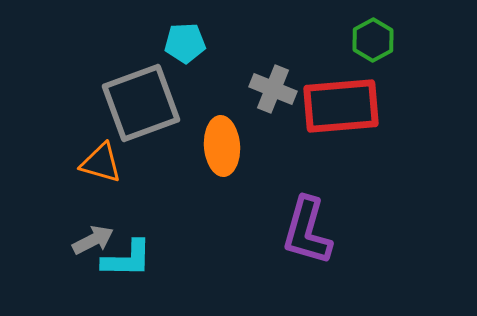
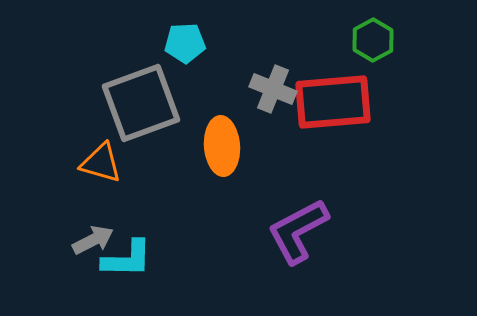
red rectangle: moved 8 px left, 4 px up
purple L-shape: moved 9 px left; rotated 46 degrees clockwise
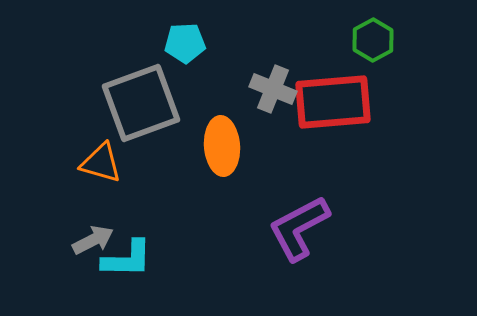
purple L-shape: moved 1 px right, 3 px up
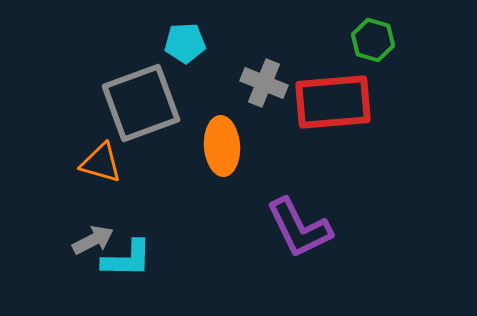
green hexagon: rotated 15 degrees counterclockwise
gray cross: moved 9 px left, 6 px up
purple L-shape: rotated 88 degrees counterclockwise
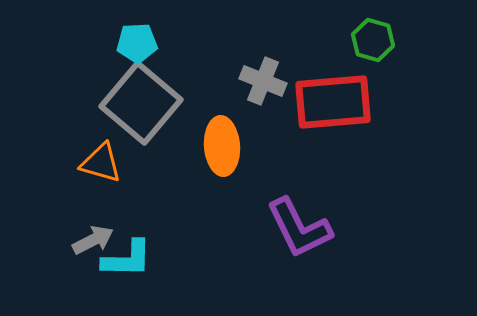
cyan pentagon: moved 48 px left
gray cross: moved 1 px left, 2 px up
gray square: rotated 30 degrees counterclockwise
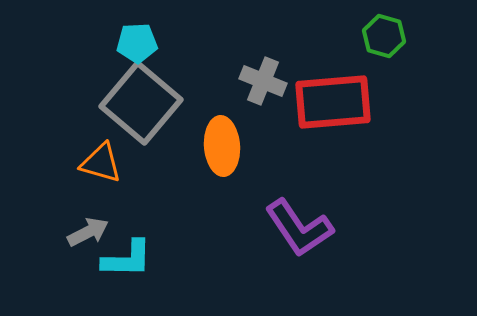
green hexagon: moved 11 px right, 4 px up
purple L-shape: rotated 8 degrees counterclockwise
gray arrow: moved 5 px left, 8 px up
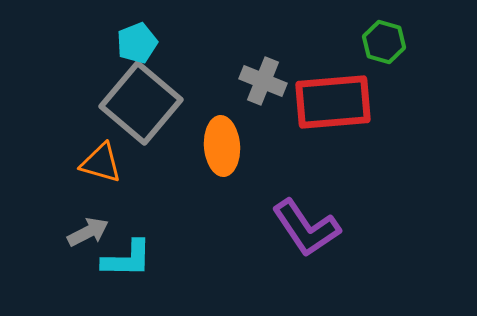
green hexagon: moved 6 px down
cyan pentagon: rotated 18 degrees counterclockwise
purple L-shape: moved 7 px right
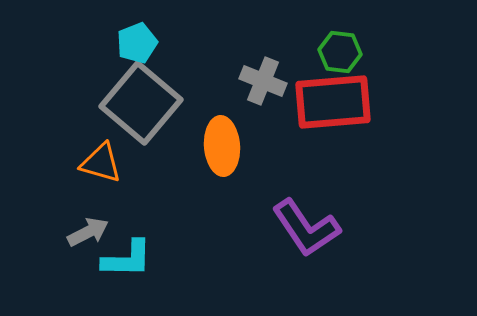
green hexagon: moved 44 px left, 10 px down; rotated 9 degrees counterclockwise
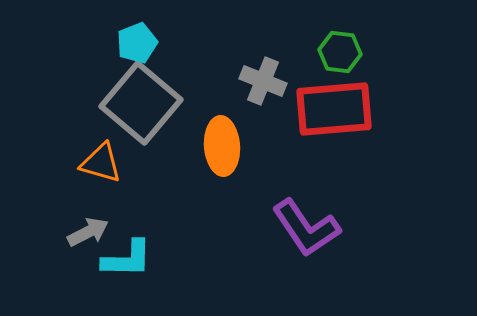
red rectangle: moved 1 px right, 7 px down
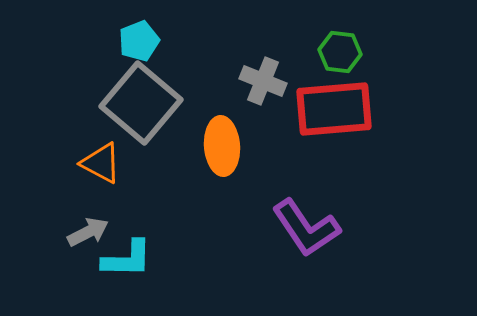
cyan pentagon: moved 2 px right, 2 px up
orange triangle: rotated 12 degrees clockwise
